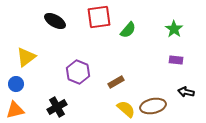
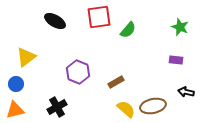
green star: moved 6 px right, 2 px up; rotated 12 degrees counterclockwise
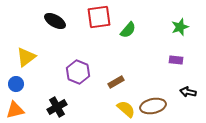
green star: rotated 30 degrees clockwise
black arrow: moved 2 px right
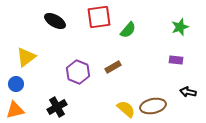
brown rectangle: moved 3 px left, 15 px up
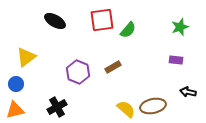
red square: moved 3 px right, 3 px down
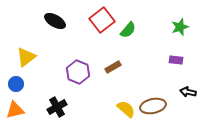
red square: rotated 30 degrees counterclockwise
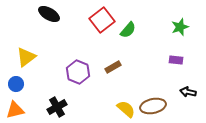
black ellipse: moved 6 px left, 7 px up
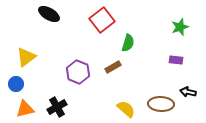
green semicircle: moved 13 px down; rotated 24 degrees counterclockwise
brown ellipse: moved 8 px right, 2 px up; rotated 15 degrees clockwise
orange triangle: moved 10 px right, 1 px up
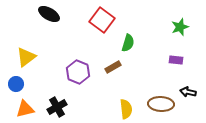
red square: rotated 15 degrees counterclockwise
yellow semicircle: rotated 42 degrees clockwise
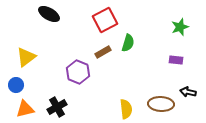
red square: moved 3 px right; rotated 25 degrees clockwise
brown rectangle: moved 10 px left, 15 px up
blue circle: moved 1 px down
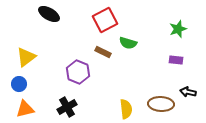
green star: moved 2 px left, 2 px down
green semicircle: rotated 90 degrees clockwise
brown rectangle: rotated 56 degrees clockwise
blue circle: moved 3 px right, 1 px up
black cross: moved 10 px right
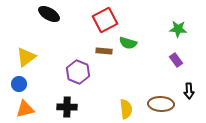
green star: rotated 24 degrees clockwise
brown rectangle: moved 1 px right, 1 px up; rotated 21 degrees counterclockwise
purple rectangle: rotated 48 degrees clockwise
black arrow: moved 1 px right, 1 px up; rotated 105 degrees counterclockwise
black cross: rotated 30 degrees clockwise
